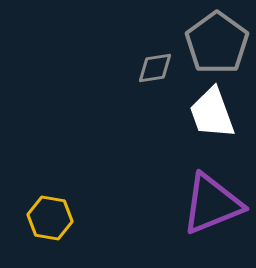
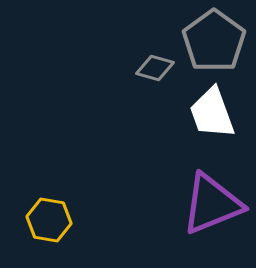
gray pentagon: moved 3 px left, 2 px up
gray diamond: rotated 24 degrees clockwise
yellow hexagon: moved 1 px left, 2 px down
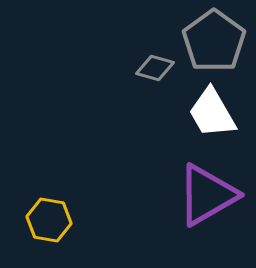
white trapezoid: rotated 10 degrees counterclockwise
purple triangle: moved 5 px left, 9 px up; rotated 8 degrees counterclockwise
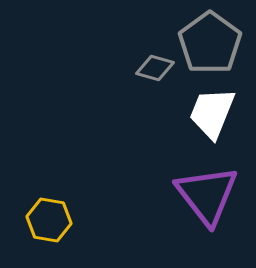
gray pentagon: moved 4 px left, 2 px down
white trapezoid: rotated 52 degrees clockwise
purple triangle: rotated 38 degrees counterclockwise
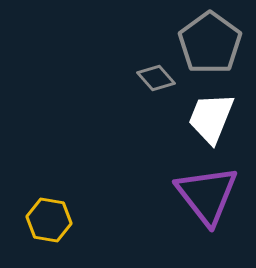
gray diamond: moved 1 px right, 10 px down; rotated 33 degrees clockwise
white trapezoid: moved 1 px left, 5 px down
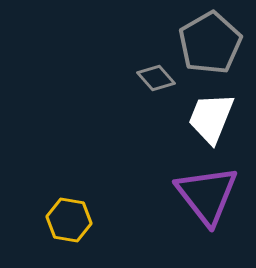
gray pentagon: rotated 6 degrees clockwise
yellow hexagon: moved 20 px right
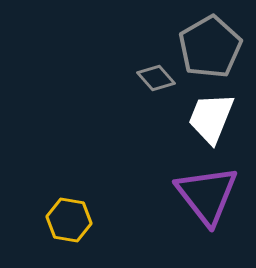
gray pentagon: moved 4 px down
